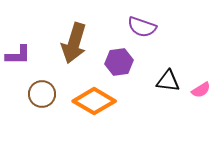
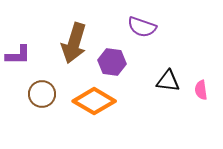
purple hexagon: moved 7 px left; rotated 16 degrees clockwise
pink semicircle: rotated 114 degrees clockwise
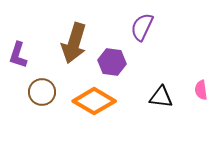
purple semicircle: rotated 96 degrees clockwise
purple L-shape: rotated 108 degrees clockwise
black triangle: moved 7 px left, 16 px down
brown circle: moved 2 px up
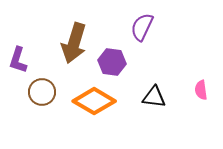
purple L-shape: moved 5 px down
black triangle: moved 7 px left
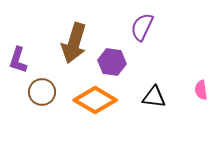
orange diamond: moved 1 px right, 1 px up
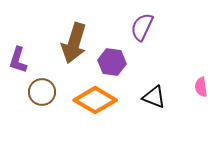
pink semicircle: moved 3 px up
black triangle: rotated 15 degrees clockwise
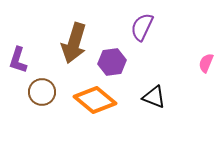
purple hexagon: rotated 16 degrees counterclockwise
pink semicircle: moved 5 px right, 24 px up; rotated 30 degrees clockwise
orange diamond: rotated 9 degrees clockwise
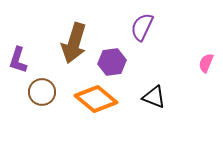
orange diamond: moved 1 px right, 1 px up
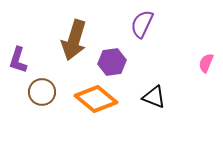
purple semicircle: moved 3 px up
brown arrow: moved 3 px up
